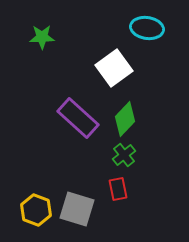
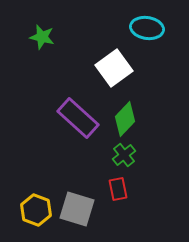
green star: rotated 15 degrees clockwise
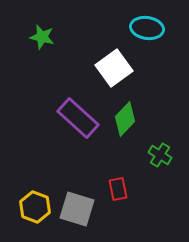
green cross: moved 36 px right; rotated 20 degrees counterclockwise
yellow hexagon: moved 1 px left, 3 px up
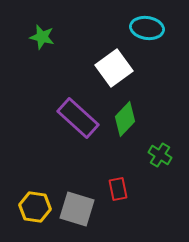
yellow hexagon: rotated 12 degrees counterclockwise
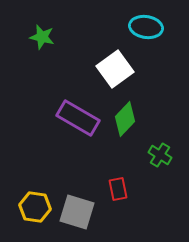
cyan ellipse: moved 1 px left, 1 px up
white square: moved 1 px right, 1 px down
purple rectangle: rotated 12 degrees counterclockwise
gray square: moved 3 px down
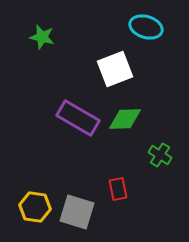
cyan ellipse: rotated 8 degrees clockwise
white square: rotated 15 degrees clockwise
green diamond: rotated 44 degrees clockwise
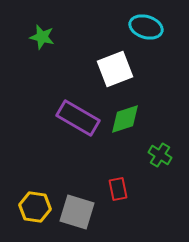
green diamond: rotated 16 degrees counterclockwise
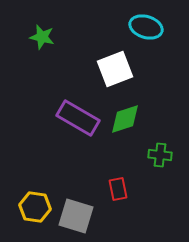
green cross: rotated 25 degrees counterclockwise
gray square: moved 1 px left, 4 px down
